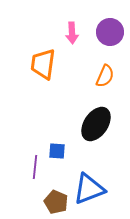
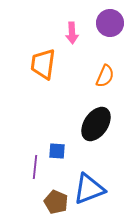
purple circle: moved 9 px up
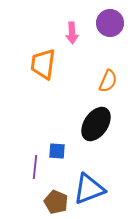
orange semicircle: moved 3 px right, 5 px down
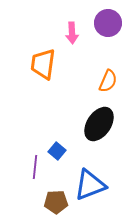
purple circle: moved 2 px left
black ellipse: moved 3 px right
blue square: rotated 36 degrees clockwise
blue triangle: moved 1 px right, 4 px up
brown pentagon: rotated 25 degrees counterclockwise
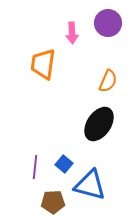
blue square: moved 7 px right, 13 px down
blue triangle: rotated 36 degrees clockwise
brown pentagon: moved 3 px left
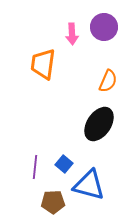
purple circle: moved 4 px left, 4 px down
pink arrow: moved 1 px down
blue triangle: moved 1 px left
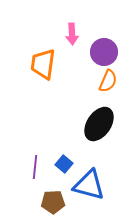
purple circle: moved 25 px down
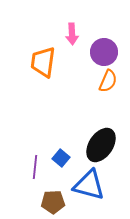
orange trapezoid: moved 2 px up
black ellipse: moved 2 px right, 21 px down
blue square: moved 3 px left, 6 px up
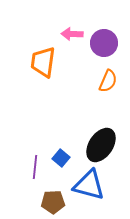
pink arrow: rotated 95 degrees clockwise
purple circle: moved 9 px up
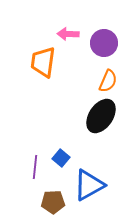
pink arrow: moved 4 px left
black ellipse: moved 29 px up
blue triangle: rotated 44 degrees counterclockwise
